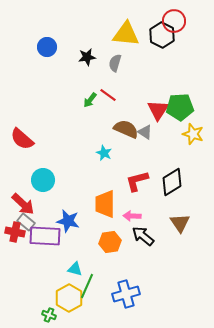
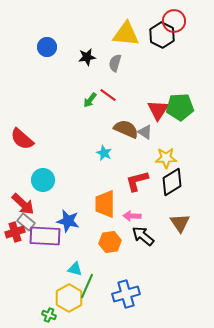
yellow star: moved 27 px left, 24 px down; rotated 20 degrees counterclockwise
red cross: rotated 30 degrees counterclockwise
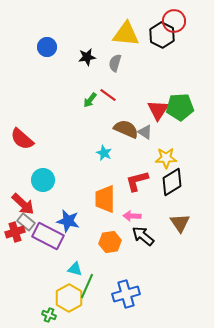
orange trapezoid: moved 5 px up
purple rectangle: moved 3 px right; rotated 24 degrees clockwise
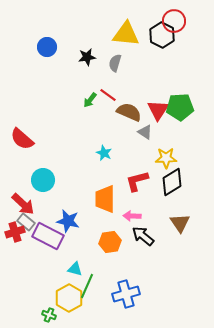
brown semicircle: moved 3 px right, 17 px up
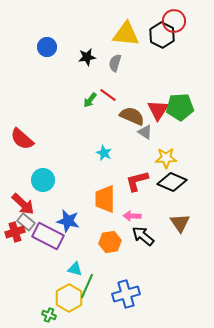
brown semicircle: moved 3 px right, 4 px down
black diamond: rotated 56 degrees clockwise
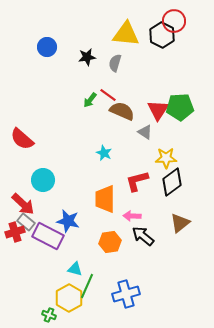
brown semicircle: moved 10 px left, 5 px up
black diamond: rotated 60 degrees counterclockwise
brown triangle: rotated 25 degrees clockwise
